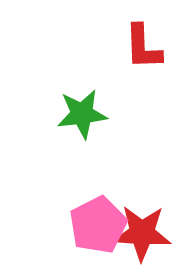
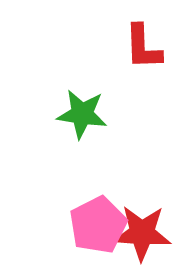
green star: rotated 15 degrees clockwise
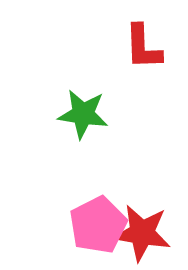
green star: moved 1 px right
red star: rotated 6 degrees clockwise
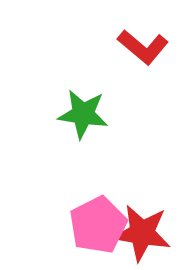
red L-shape: rotated 48 degrees counterclockwise
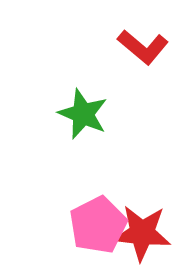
green star: rotated 15 degrees clockwise
red star: rotated 4 degrees counterclockwise
